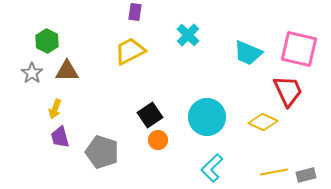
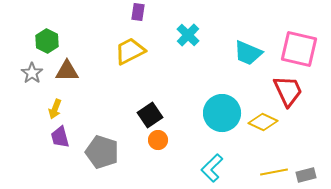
purple rectangle: moved 3 px right
cyan circle: moved 15 px right, 4 px up
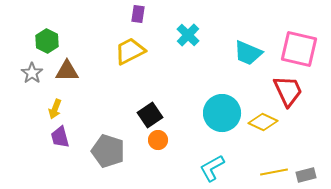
purple rectangle: moved 2 px down
gray pentagon: moved 6 px right, 1 px up
cyan L-shape: rotated 16 degrees clockwise
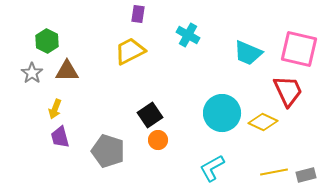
cyan cross: rotated 15 degrees counterclockwise
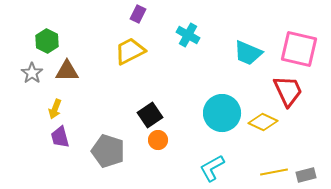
purple rectangle: rotated 18 degrees clockwise
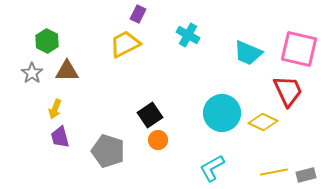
yellow trapezoid: moved 5 px left, 7 px up
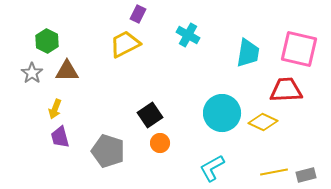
cyan trapezoid: rotated 104 degrees counterclockwise
red trapezoid: moved 2 px left, 1 px up; rotated 68 degrees counterclockwise
orange circle: moved 2 px right, 3 px down
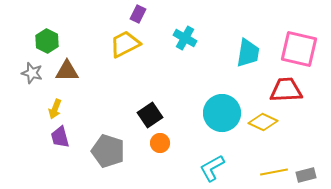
cyan cross: moved 3 px left, 3 px down
gray star: rotated 20 degrees counterclockwise
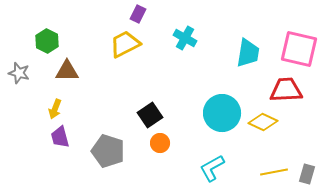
gray star: moved 13 px left
gray rectangle: moved 1 px right, 1 px up; rotated 60 degrees counterclockwise
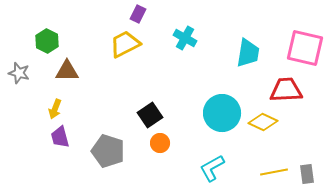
pink square: moved 6 px right, 1 px up
gray rectangle: rotated 24 degrees counterclockwise
